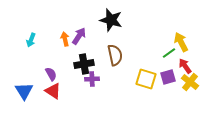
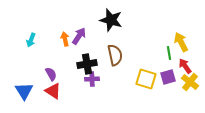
green line: rotated 64 degrees counterclockwise
black cross: moved 3 px right
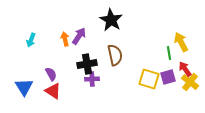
black star: rotated 15 degrees clockwise
red arrow: moved 3 px down
yellow square: moved 3 px right
blue triangle: moved 4 px up
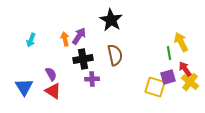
black cross: moved 4 px left, 5 px up
yellow square: moved 6 px right, 8 px down
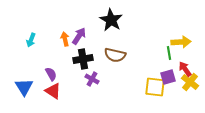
yellow arrow: rotated 114 degrees clockwise
brown semicircle: rotated 115 degrees clockwise
purple cross: rotated 32 degrees clockwise
yellow square: rotated 10 degrees counterclockwise
